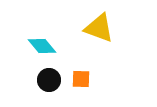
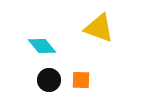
orange square: moved 1 px down
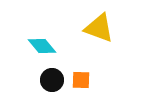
black circle: moved 3 px right
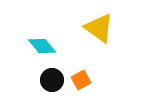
yellow triangle: rotated 16 degrees clockwise
orange square: rotated 30 degrees counterclockwise
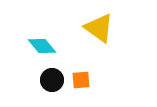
orange square: rotated 24 degrees clockwise
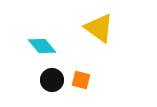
orange square: rotated 18 degrees clockwise
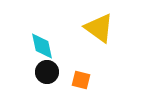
cyan diamond: rotated 28 degrees clockwise
black circle: moved 5 px left, 8 px up
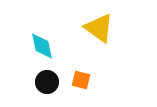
black circle: moved 10 px down
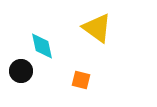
yellow triangle: moved 2 px left
black circle: moved 26 px left, 11 px up
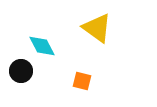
cyan diamond: rotated 16 degrees counterclockwise
orange square: moved 1 px right, 1 px down
